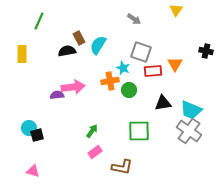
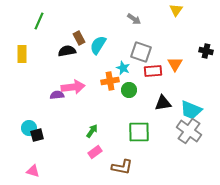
green square: moved 1 px down
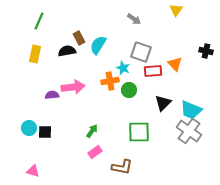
yellow rectangle: moved 13 px right; rotated 12 degrees clockwise
orange triangle: rotated 14 degrees counterclockwise
purple semicircle: moved 5 px left
black triangle: rotated 36 degrees counterclockwise
black square: moved 8 px right, 3 px up; rotated 16 degrees clockwise
